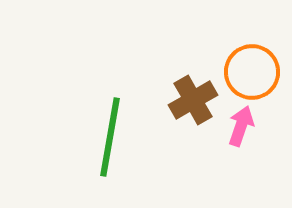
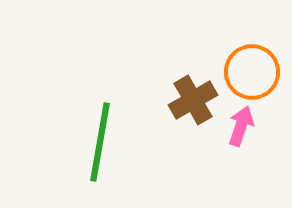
green line: moved 10 px left, 5 px down
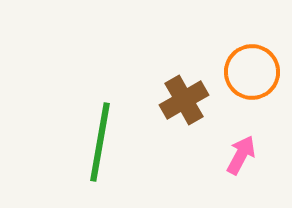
brown cross: moved 9 px left
pink arrow: moved 29 px down; rotated 9 degrees clockwise
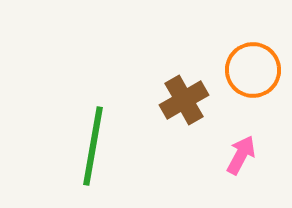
orange circle: moved 1 px right, 2 px up
green line: moved 7 px left, 4 px down
